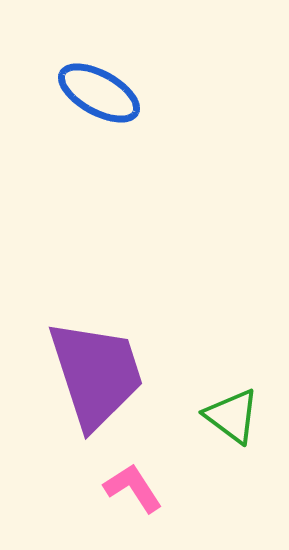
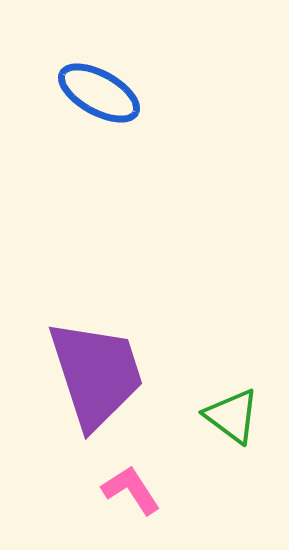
pink L-shape: moved 2 px left, 2 px down
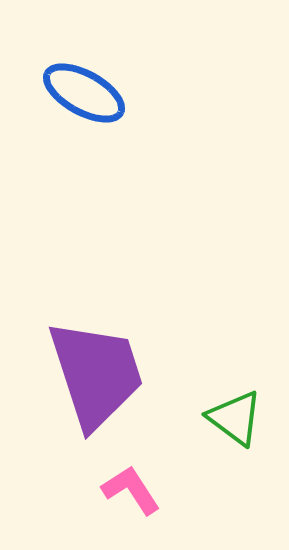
blue ellipse: moved 15 px left
green triangle: moved 3 px right, 2 px down
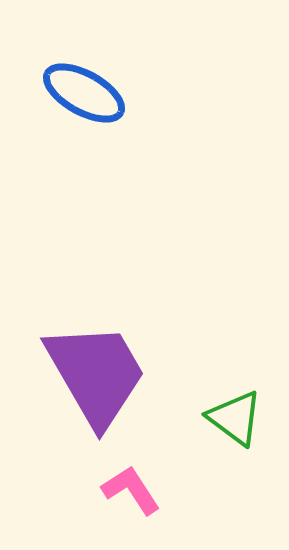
purple trapezoid: rotated 12 degrees counterclockwise
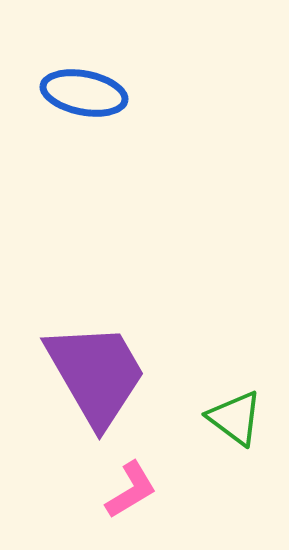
blue ellipse: rotated 18 degrees counterclockwise
pink L-shape: rotated 92 degrees clockwise
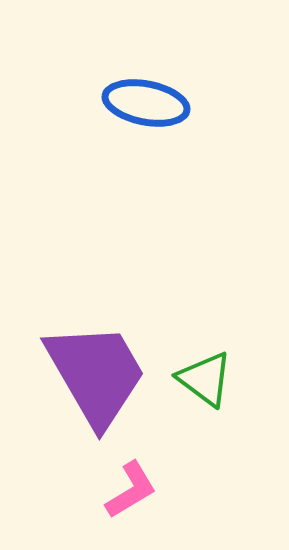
blue ellipse: moved 62 px right, 10 px down
green triangle: moved 30 px left, 39 px up
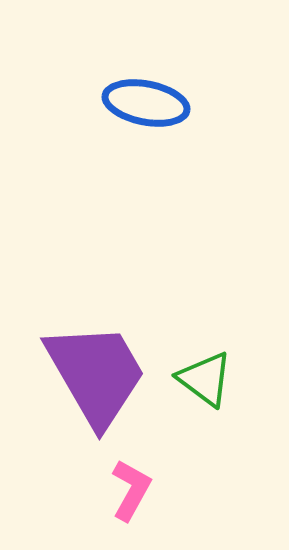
pink L-shape: rotated 30 degrees counterclockwise
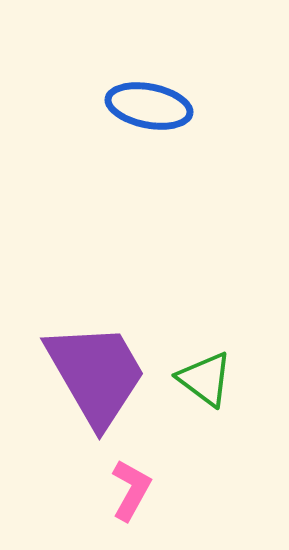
blue ellipse: moved 3 px right, 3 px down
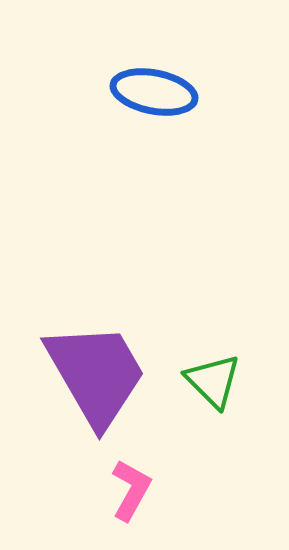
blue ellipse: moved 5 px right, 14 px up
green triangle: moved 8 px right, 2 px down; rotated 8 degrees clockwise
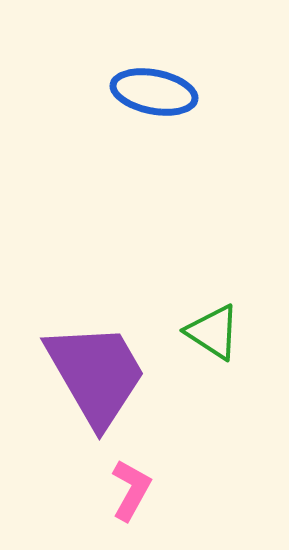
green triangle: moved 49 px up; rotated 12 degrees counterclockwise
